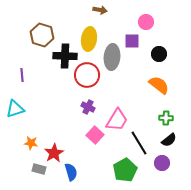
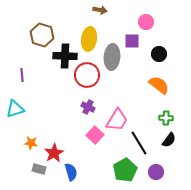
black semicircle: rotated 14 degrees counterclockwise
purple circle: moved 6 px left, 9 px down
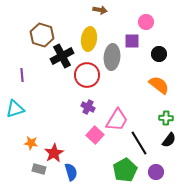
black cross: moved 3 px left; rotated 30 degrees counterclockwise
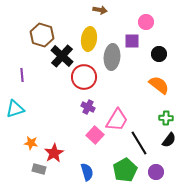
black cross: rotated 20 degrees counterclockwise
red circle: moved 3 px left, 2 px down
blue semicircle: moved 16 px right
